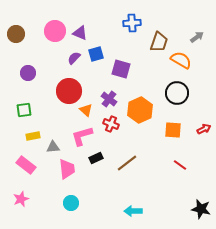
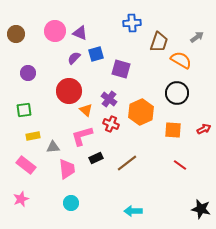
orange hexagon: moved 1 px right, 2 px down
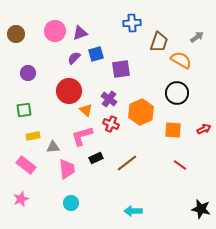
purple triangle: rotated 42 degrees counterclockwise
purple square: rotated 24 degrees counterclockwise
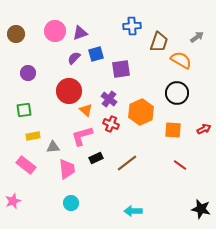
blue cross: moved 3 px down
pink star: moved 8 px left, 2 px down
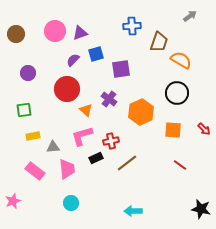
gray arrow: moved 7 px left, 21 px up
purple semicircle: moved 1 px left, 2 px down
red circle: moved 2 px left, 2 px up
red cross: moved 17 px down; rotated 35 degrees counterclockwise
red arrow: rotated 72 degrees clockwise
pink rectangle: moved 9 px right, 6 px down
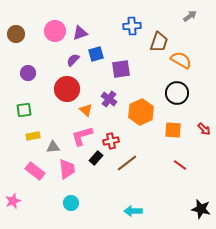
black rectangle: rotated 24 degrees counterclockwise
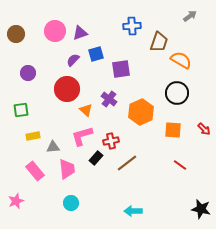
green square: moved 3 px left
pink rectangle: rotated 12 degrees clockwise
pink star: moved 3 px right
